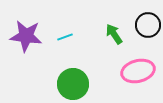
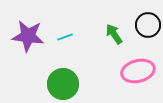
purple star: moved 2 px right
green circle: moved 10 px left
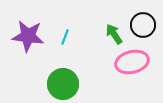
black circle: moved 5 px left
cyan line: rotated 49 degrees counterclockwise
pink ellipse: moved 6 px left, 9 px up
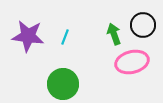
green arrow: rotated 15 degrees clockwise
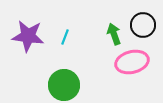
green circle: moved 1 px right, 1 px down
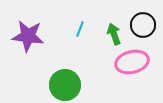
cyan line: moved 15 px right, 8 px up
green circle: moved 1 px right
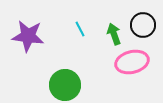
cyan line: rotated 49 degrees counterclockwise
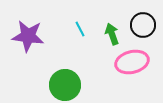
green arrow: moved 2 px left
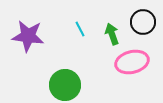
black circle: moved 3 px up
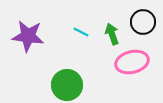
cyan line: moved 1 px right, 3 px down; rotated 35 degrees counterclockwise
green circle: moved 2 px right
